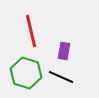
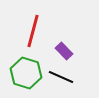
red line: moved 2 px right; rotated 28 degrees clockwise
purple rectangle: rotated 54 degrees counterclockwise
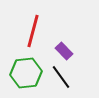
green hexagon: rotated 24 degrees counterclockwise
black line: rotated 30 degrees clockwise
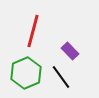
purple rectangle: moved 6 px right
green hexagon: rotated 16 degrees counterclockwise
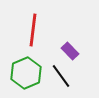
red line: moved 1 px up; rotated 8 degrees counterclockwise
black line: moved 1 px up
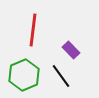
purple rectangle: moved 1 px right, 1 px up
green hexagon: moved 2 px left, 2 px down
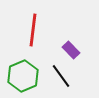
green hexagon: moved 1 px left, 1 px down
